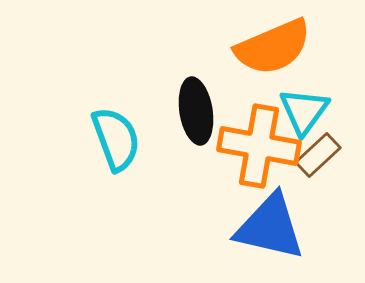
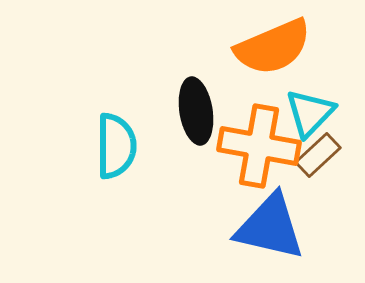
cyan triangle: moved 6 px right, 2 px down; rotated 8 degrees clockwise
cyan semicircle: moved 7 px down; rotated 20 degrees clockwise
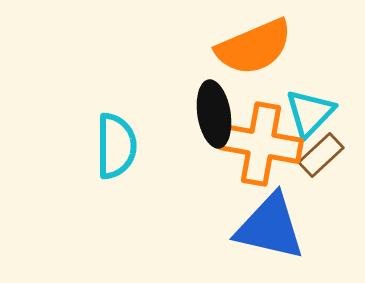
orange semicircle: moved 19 px left
black ellipse: moved 18 px right, 3 px down
orange cross: moved 2 px right, 2 px up
brown rectangle: moved 3 px right
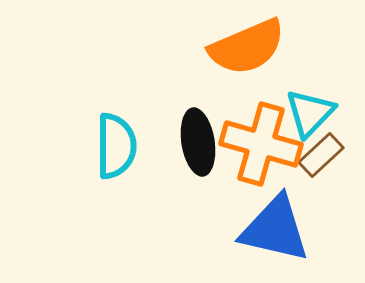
orange semicircle: moved 7 px left
black ellipse: moved 16 px left, 28 px down
orange cross: rotated 6 degrees clockwise
blue triangle: moved 5 px right, 2 px down
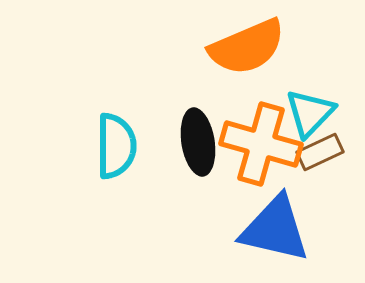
brown rectangle: moved 1 px left, 3 px up; rotated 18 degrees clockwise
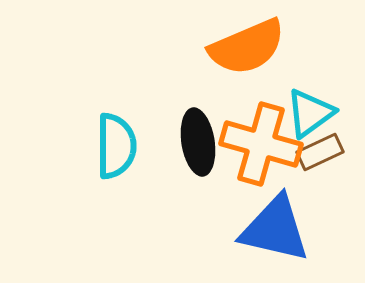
cyan triangle: rotated 10 degrees clockwise
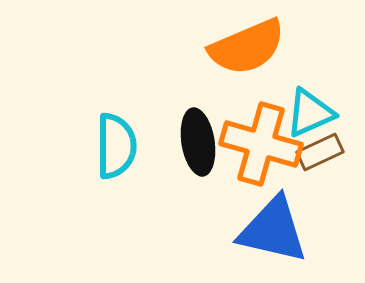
cyan triangle: rotated 12 degrees clockwise
blue triangle: moved 2 px left, 1 px down
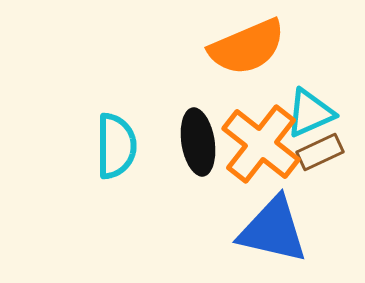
orange cross: rotated 22 degrees clockwise
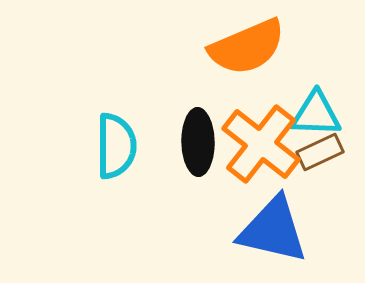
cyan triangle: moved 6 px right, 1 px down; rotated 26 degrees clockwise
black ellipse: rotated 8 degrees clockwise
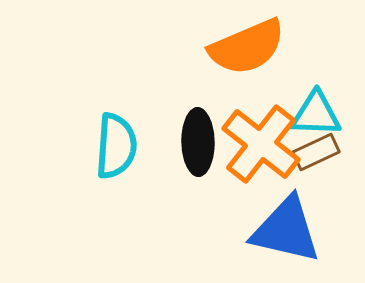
cyan semicircle: rotated 4 degrees clockwise
brown rectangle: moved 4 px left
blue triangle: moved 13 px right
